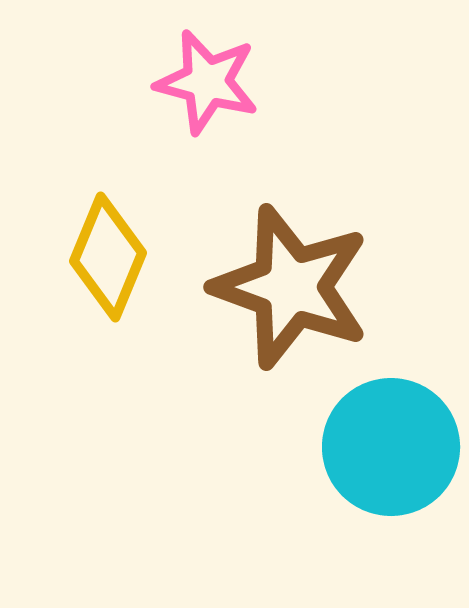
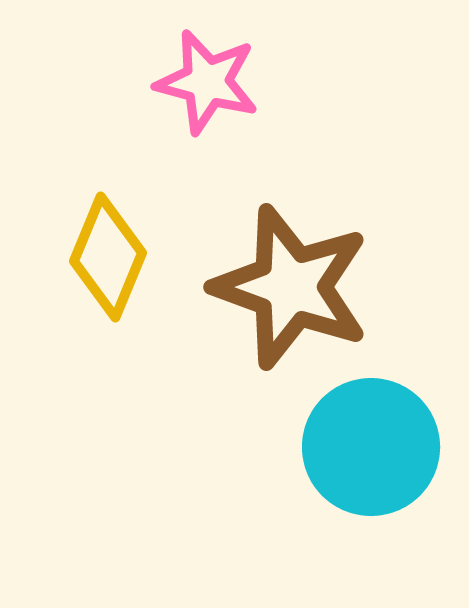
cyan circle: moved 20 px left
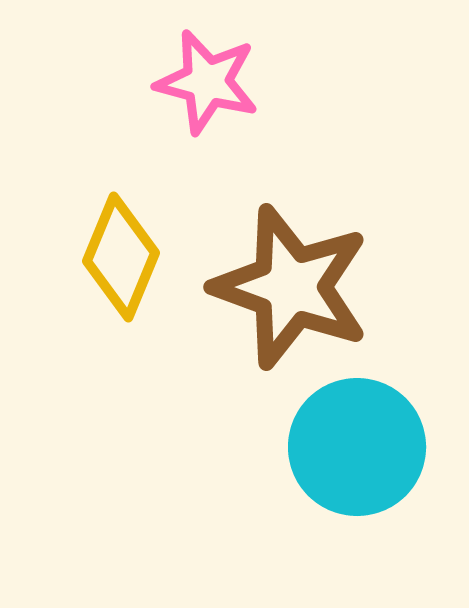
yellow diamond: moved 13 px right
cyan circle: moved 14 px left
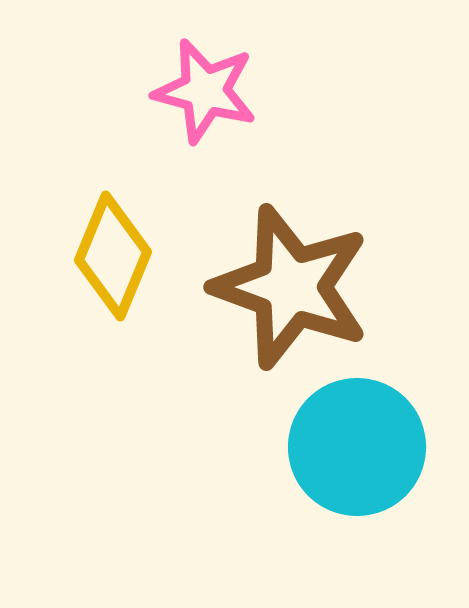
pink star: moved 2 px left, 9 px down
yellow diamond: moved 8 px left, 1 px up
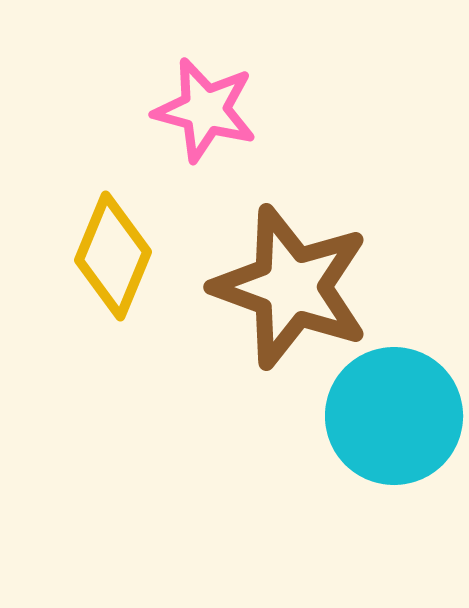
pink star: moved 19 px down
cyan circle: moved 37 px right, 31 px up
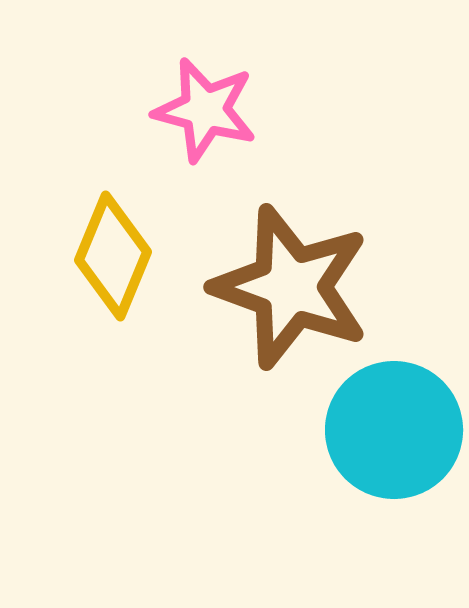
cyan circle: moved 14 px down
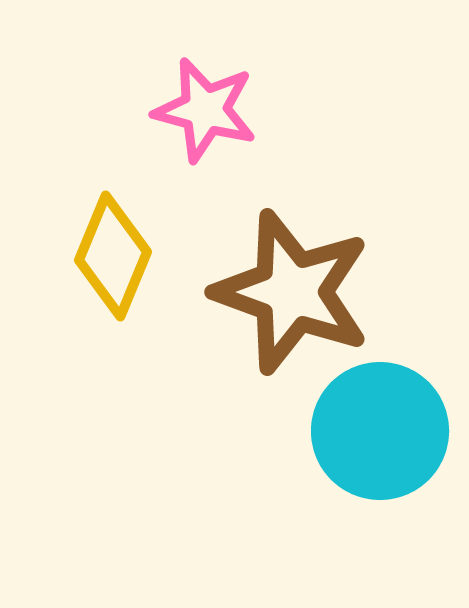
brown star: moved 1 px right, 5 px down
cyan circle: moved 14 px left, 1 px down
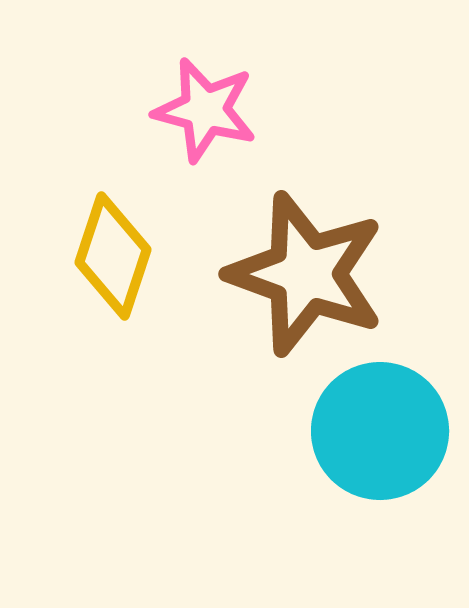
yellow diamond: rotated 4 degrees counterclockwise
brown star: moved 14 px right, 18 px up
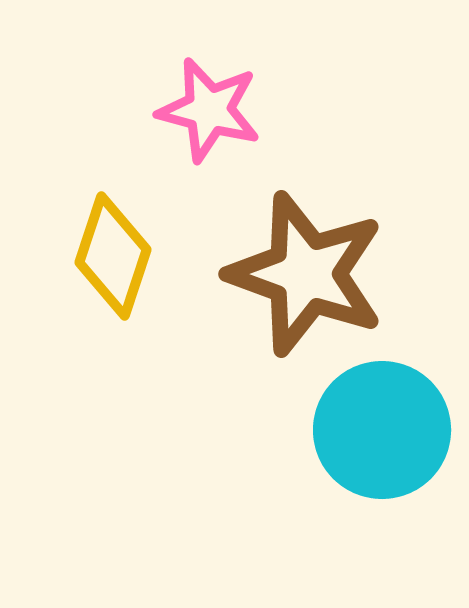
pink star: moved 4 px right
cyan circle: moved 2 px right, 1 px up
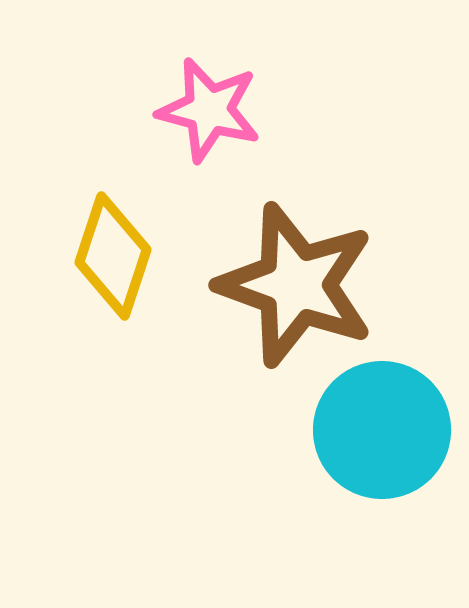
brown star: moved 10 px left, 11 px down
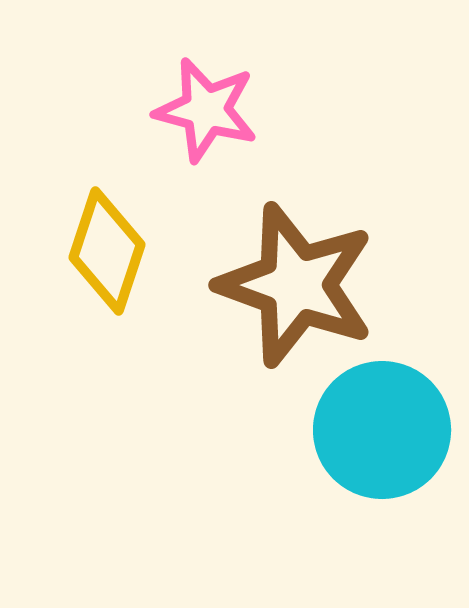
pink star: moved 3 px left
yellow diamond: moved 6 px left, 5 px up
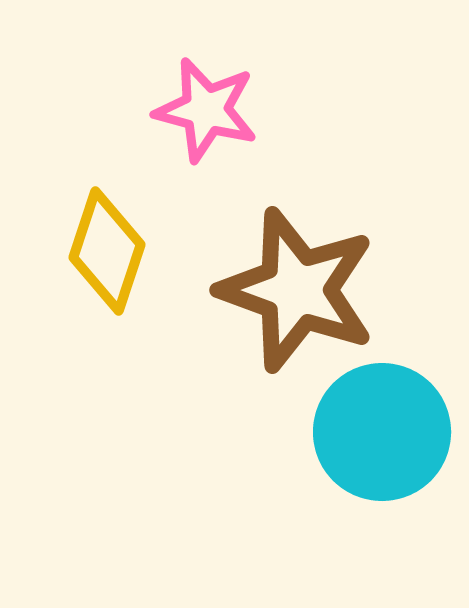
brown star: moved 1 px right, 5 px down
cyan circle: moved 2 px down
